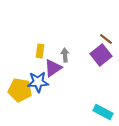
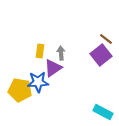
gray arrow: moved 4 px left, 2 px up
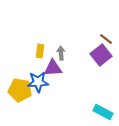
purple triangle: rotated 30 degrees clockwise
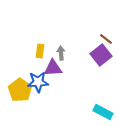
yellow pentagon: rotated 25 degrees clockwise
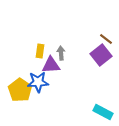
purple triangle: moved 2 px left, 3 px up
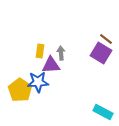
purple square: moved 2 px up; rotated 20 degrees counterclockwise
